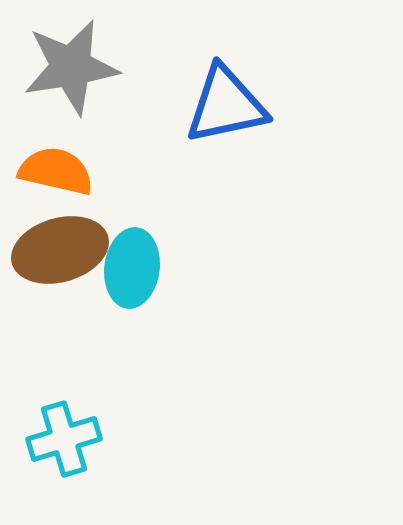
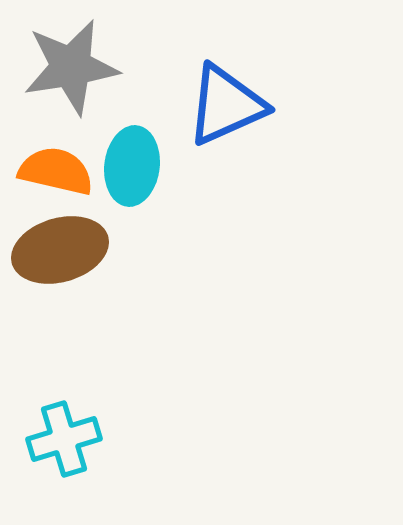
blue triangle: rotated 12 degrees counterclockwise
cyan ellipse: moved 102 px up
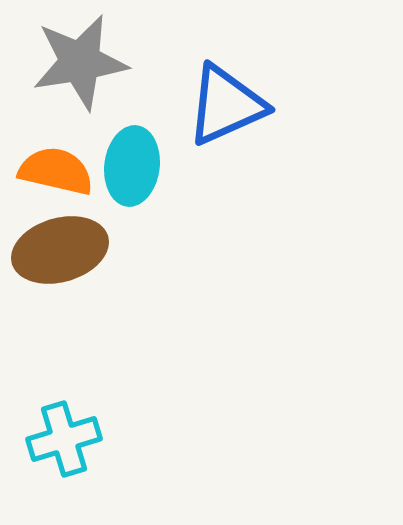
gray star: moved 9 px right, 5 px up
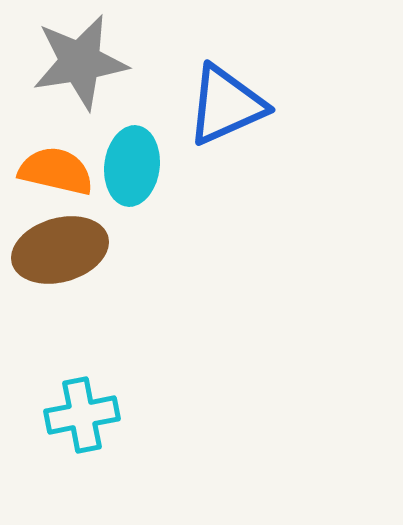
cyan cross: moved 18 px right, 24 px up; rotated 6 degrees clockwise
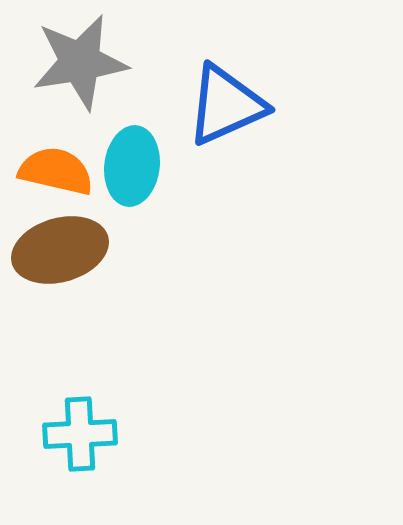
cyan cross: moved 2 px left, 19 px down; rotated 8 degrees clockwise
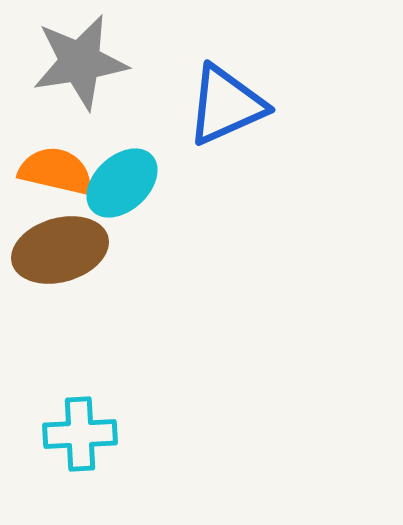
cyan ellipse: moved 10 px left, 17 px down; rotated 40 degrees clockwise
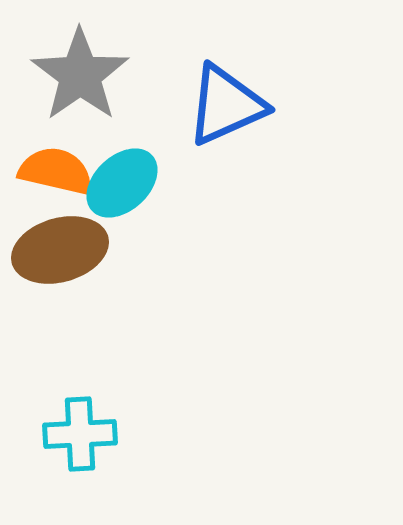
gray star: moved 13 px down; rotated 26 degrees counterclockwise
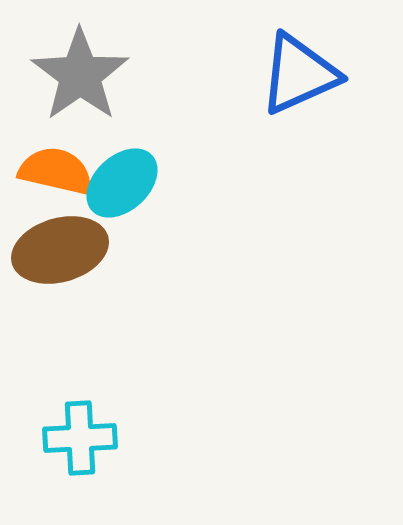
blue triangle: moved 73 px right, 31 px up
cyan cross: moved 4 px down
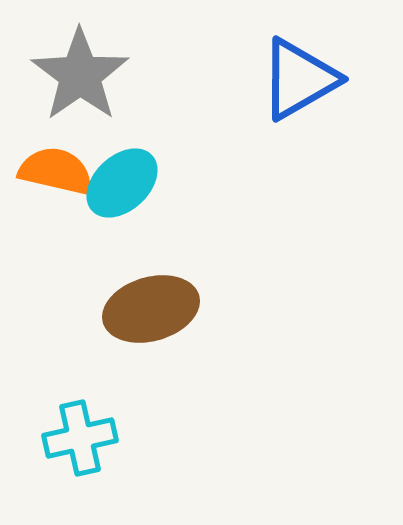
blue triangle: moved 5 px down; rotated 6 degrees counterclockwise
brown ellipse: moved 91 px right, 59 px down
cyan cross: rotated 10 degrees counterclockwise
